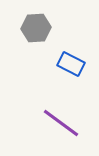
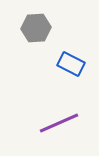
purple line: moved 2 px left; rotated 60 degrees counterclockwise
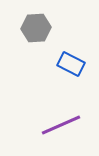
purple line: moved 2 px right, 2 px down
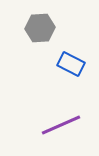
gray hexagon: moved 4 px right
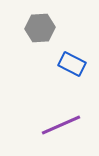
blue rectangle: moved 1 px right
